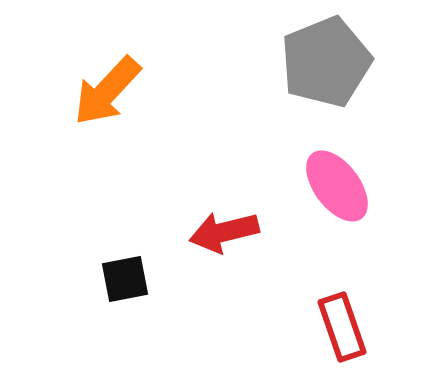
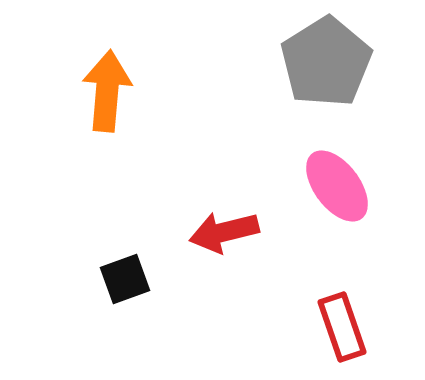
gray pentagon: rotated 10 degrees counterclockwise
orange arrow: rotated 142 degrees clockwise
black square: rotated 9 degrees counterclockwise
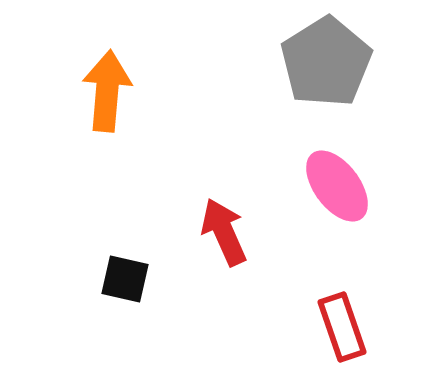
red arrow: rotated 80 degrees clockwise
black square: rotated 33 degrees clockwise
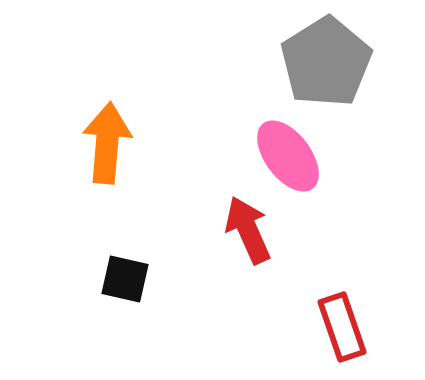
orange arrow: moved 52 px down
pink ellipse: moved 49 px left, 30 px up
red arrow: moved 24 px right, 2 px up
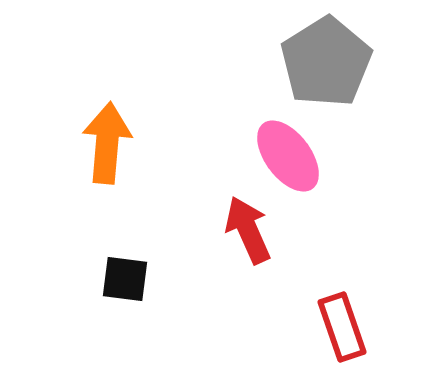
black square: rotated 6 degrees counterclockwise
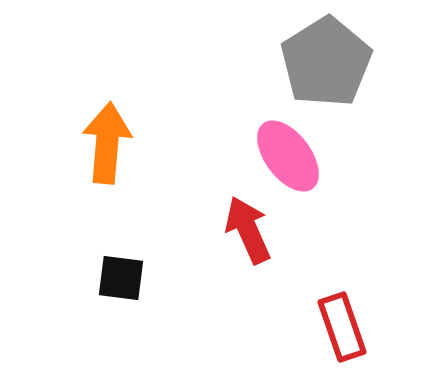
black square: moved 4 px left, 1 px up
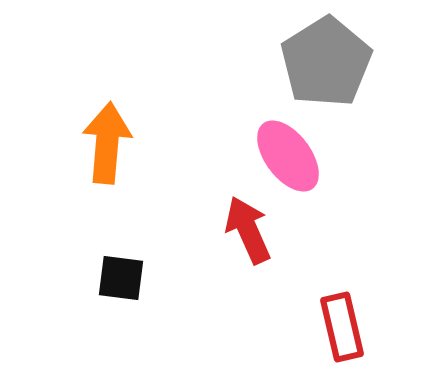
red rectangle: rotated 6 degrees clockwise
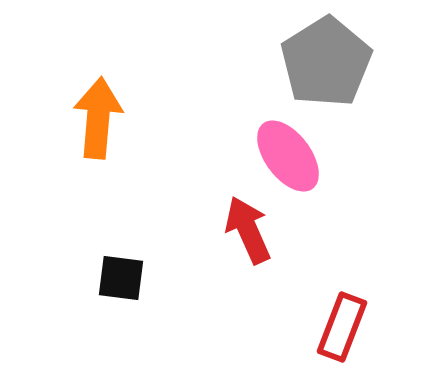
orange arrow: moved 9 px left, 25 px up
red rectangle: rotated 34 degrees clockwise
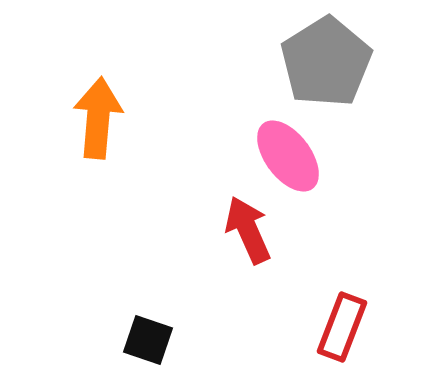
black square: moved 27 px right, 62 px down; rotated 12 degrees clockwise
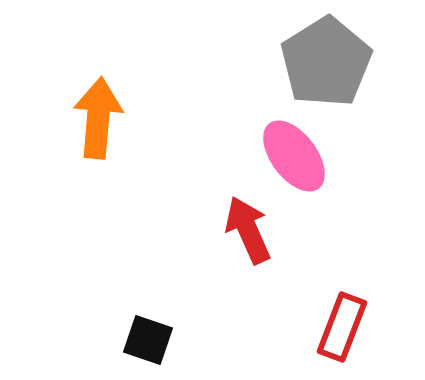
pink ellipse: moved 6 px right
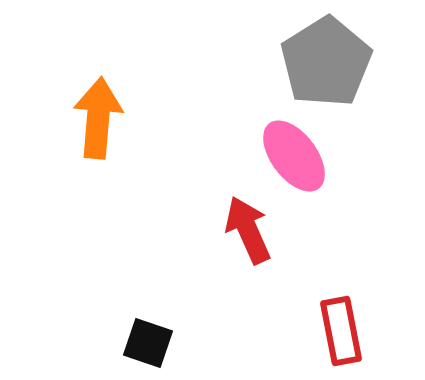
red rectangle: moved 1 px left, 4 px down; rotated 32 degrees counterclockwise
black square: moved 3 px down
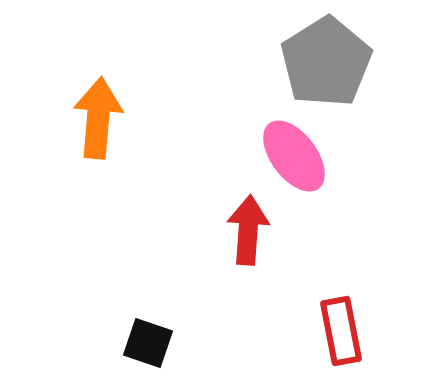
red arrow: rotated 28 degrees clockwise
